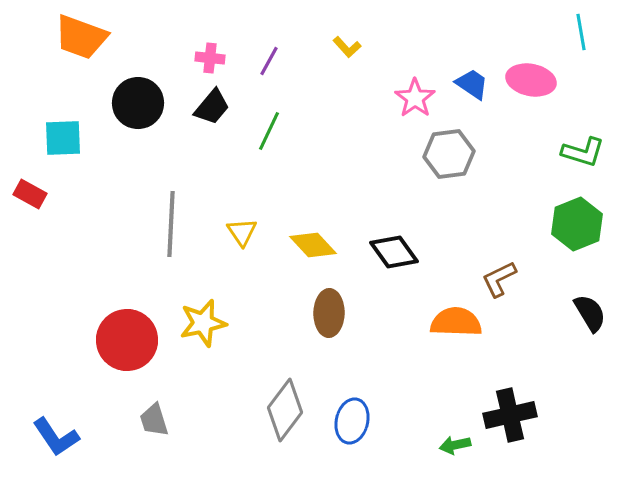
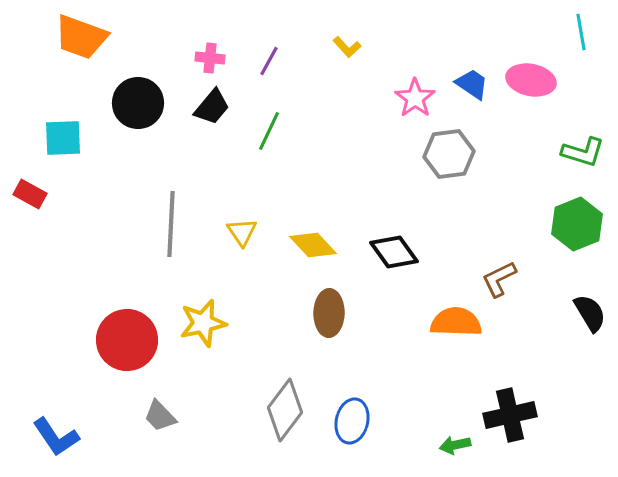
gray trapezoid: moved 6 px right, 4 px up; rotated 27 degrees counterclockwise
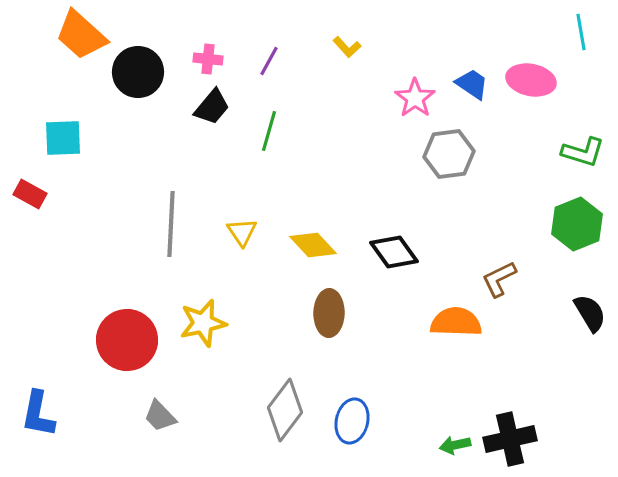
orange trapezoid: moved 2 px up; rotated 22 degrees clockwise
pink cross: moved 2 px left, 1 px down
black circle: moved 31 px up
green line: rotated 9 degrees counterclockwise
black cross: moved 24 px down
blue L-shape: moved 18 px left, 23 px up; rotated 45 degrees clockwise
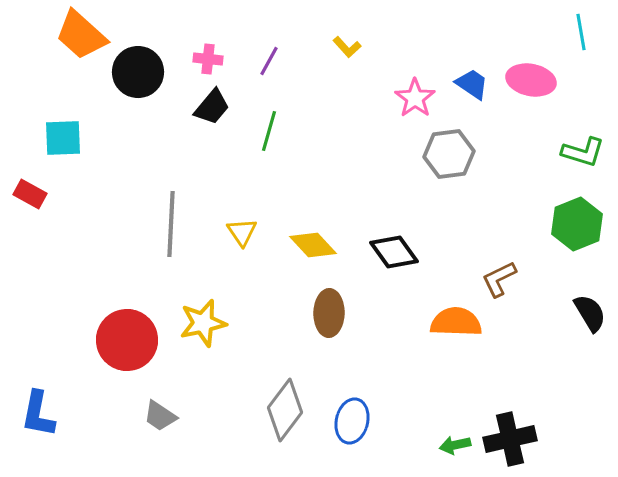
gray trapezoid: rotated 12 degrees counterclockwise
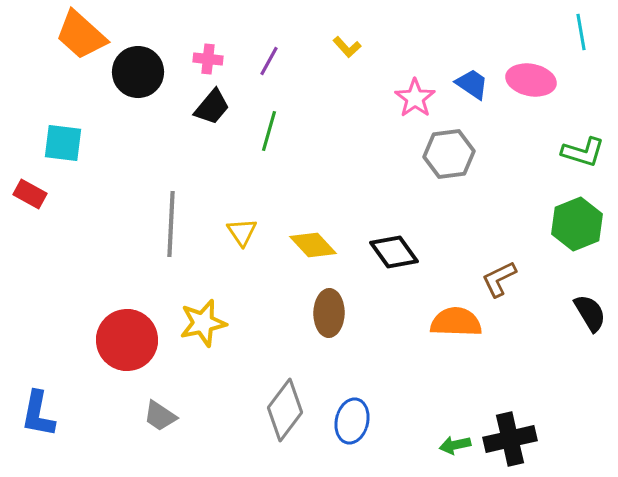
cyan square: moved 5 px down; rotated 9 degrees clockwise
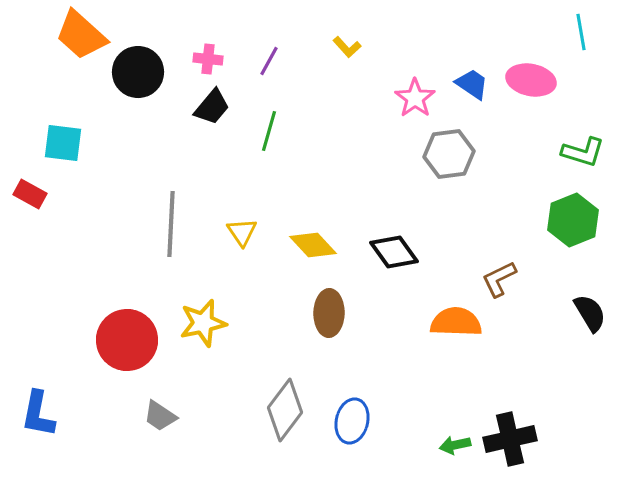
green hexagon: moved 4 px left, 4 px up
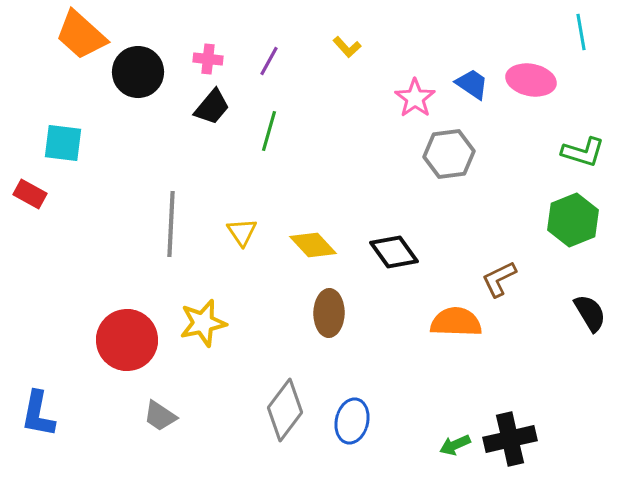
green arrow: rotated 12 degrees counterclockwise
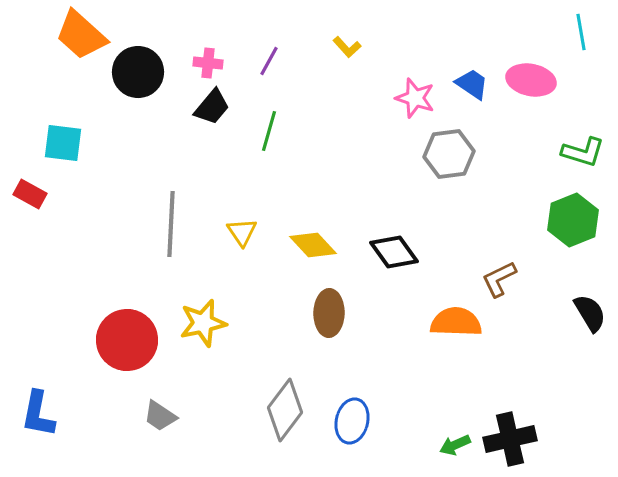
pink cross: moved 4 px down
pink star: rotated 18 degrees counterclockwise
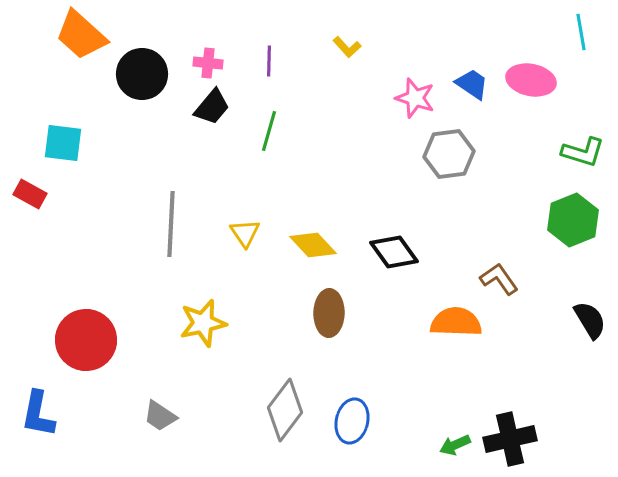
purple line: rotated 28 degrees counterclockwise
black circle: moved 4 px right, 2 px down
yellow triangle: moved 3 px right, 1 px down
brown L-shape: rotated 81 degrees clockwise
black semicircle: moved 7 px down
red circle: moved 41 px left
